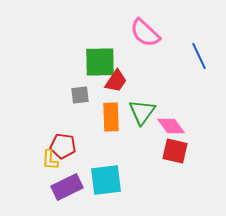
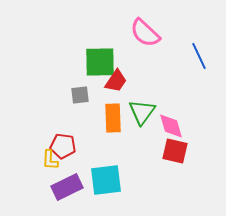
orange rectangle: moved 2 px right, 1 px down
pink diamond: rotated 20 degrees clockwise
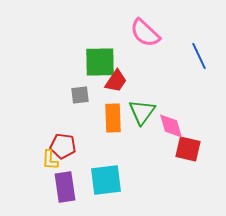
red square: moved 13 px right, 2 px up
purple rectangle: moved 2 px left; rotated 72 degrees counterclockwise
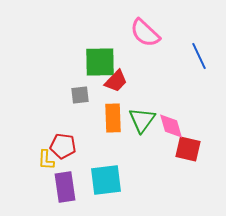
red trapezoid: rotated 10 degrees clockwise
green triangle: moved 8 px down
yellow L-shape: moved 4 px left
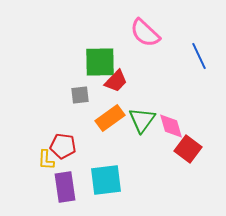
orange rectangle: moved 3 px left; rotated 56 degrees clockwise
red square: rotated 24 degrees clockwise
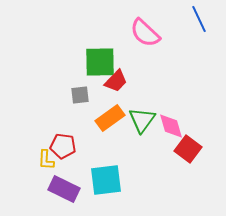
blue line: moved 37 px up
purple rectangle: moved 1 px left, 2 px down; rotated 56 degrees counterclockwise
